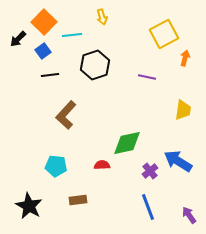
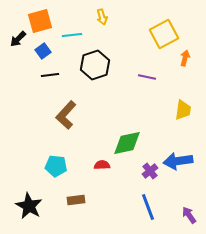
orange square: moved 4 px left, 1 px up; rotated 30 degrees clockwise
blue arrow: rotated 40 degrees counterclockwise
brown rectangle: moved 2 px left
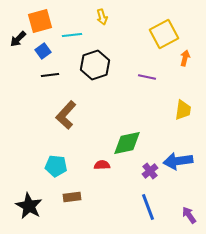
brown rectangle: moved 4 px left, 3 px up
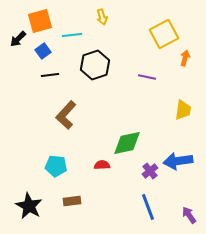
brown rectangle: moved 4 px down
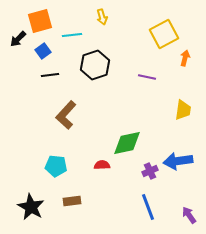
purple cross: rotated 14 degrees clockwise
black star: moved 2 px right, 1 px down
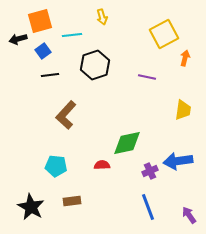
black arrow: rotated 30 degrees clockwise
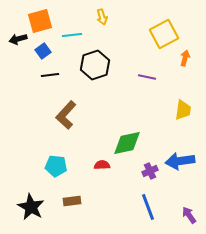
blue arrow: moved 2 px right
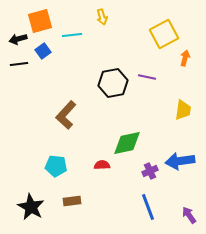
black hexagon: moved 18 px right, 18 px down; rotated 8 degrees clockwise
black line: moved 31 px left, 11 px up
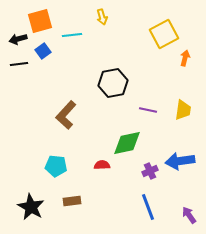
purple line: moved 1 px right, 33 px down
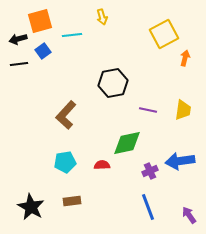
cyan pentagon: moved 9 px right, 4 px up; rotated 15 degrees counterclockwise
